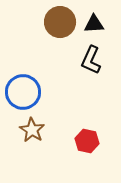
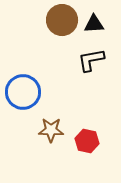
brown circle: moved 2 px right, 2 px up
black L-shape: rotated 56 degrees clockwise
brown star: moved 19 px right; rotated 30 degrees counterclockwise
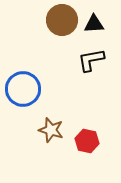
blue circle: moved 3 px up
brown star: rotated 15 degrees clockwise
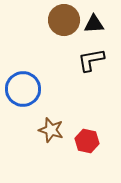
brown circle: moved 2 px right
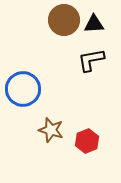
red hexagon: rotated 25 degrees clockwise
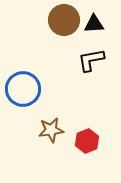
brown star: rotated 25 degrees counterclockwise
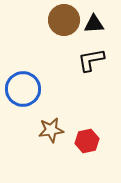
red hexagon: rotated 10 degrees clockwise
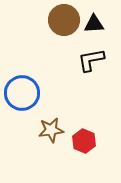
blue circle: moved 1 px left, 4 px down
red hexagon: moved 3 px left; rotated 25 degrees counterclockwise
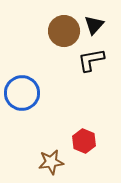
brown circle: moved 11 px down
black triangle: moved 1 px down; rotated 45 degrees counterclockwise
brown star: moved 32 px down
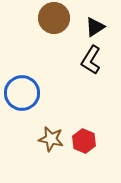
black triangle: moved 1 px right, 2 px down; rotated 15 degrees clockwise
brown circle: moved 10 px left, 13 px up
black L-shape: rotated 48 degrees counterclockwise
brown star: moved 23 px up; rotated 20 degrees clockwise
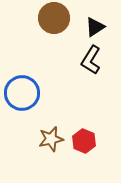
brown star: rotated 25 degrees counterclockwise
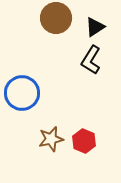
brown circle: moved 2 px right
